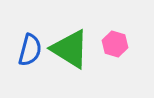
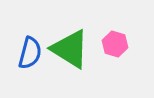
blue semicircle: moved 3 px down
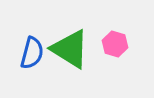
blue semicircle: moved 2 px right
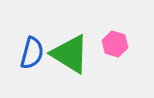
green triangle: moved 5 px down
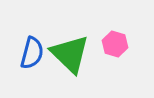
green triangle: rotated 12 degrees clockwise
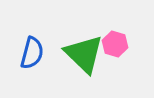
green triangle: moved 14 px right
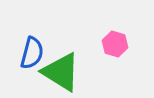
green triangle: moved 23 px left, 18 px down; rotated 12 degrees counterclockwise
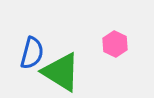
pink hexagon: rotated 10 degrees clockwise
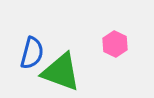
green triangle: rotated 12 degrees counterclockwise
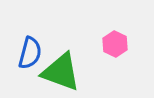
blue semicircle: moved 2 px left
